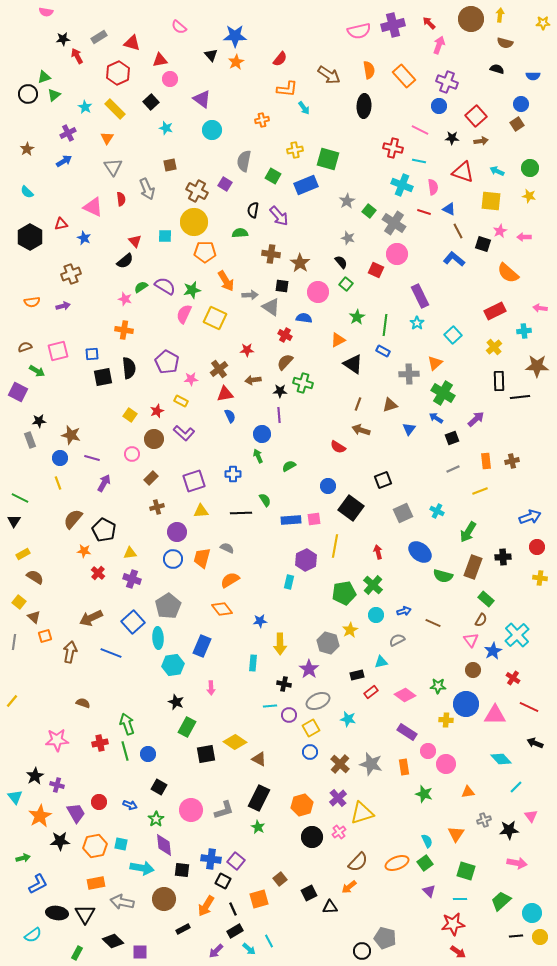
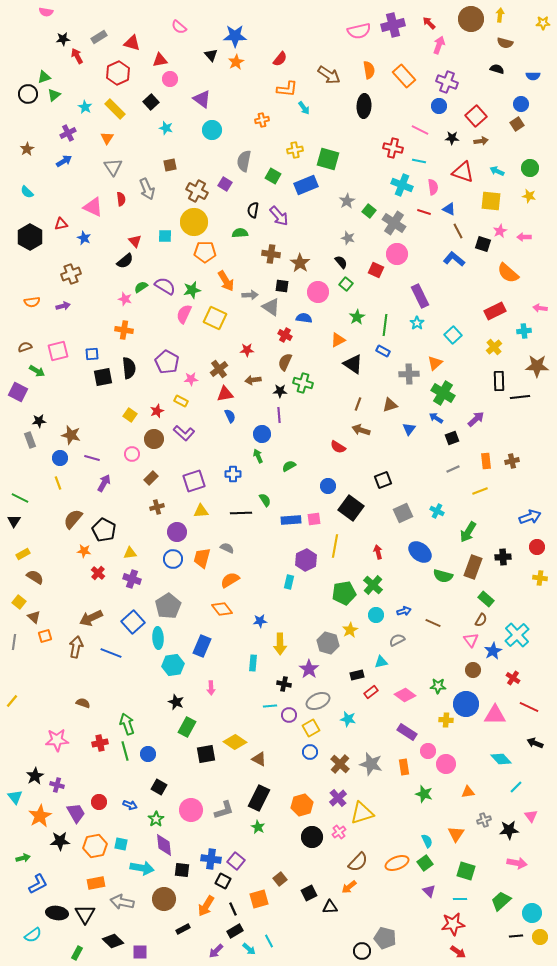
brown semicircle at (285, 362): rotated 18 degrees counterclockwise
brown arrow at (70, 652): moved 6 px right, 5 px up
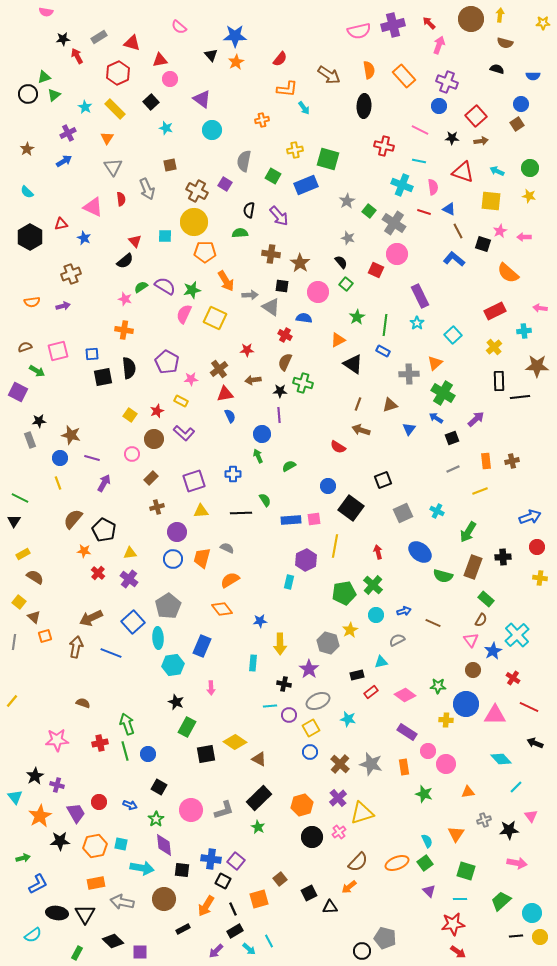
red cross at (393, 148): moved 9 px left, 2 px up
black semicircle at (253, 210): moved 4 px left
purple cross at (132, 579): moved 3 px left; rotated 18 degrees clockwise
black rectangle at (259, 798): rotated 20 degrees clockwise
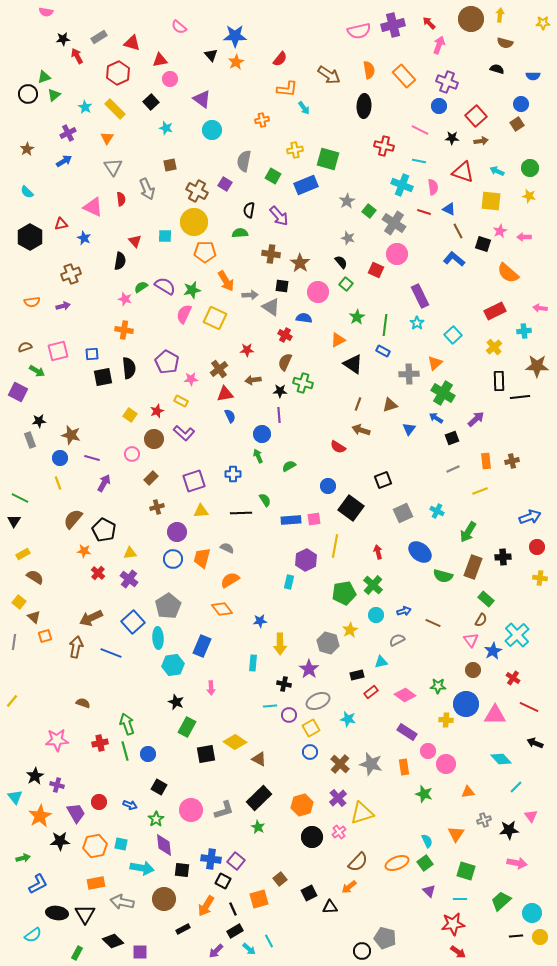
black semicircle at (125, 261): moved 5 px left; rotated 42 degrees counterclockwise
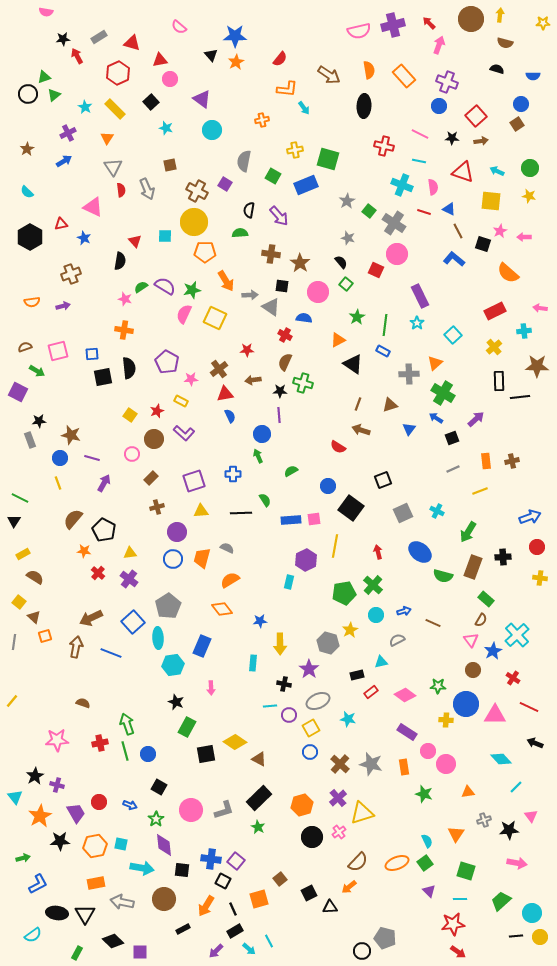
pink line at (420, 130): moved 4 px down
red semicircle at (121, 199): moved 9 px up
green semicircle at (289, 466): moved 2 px right, 5 px down
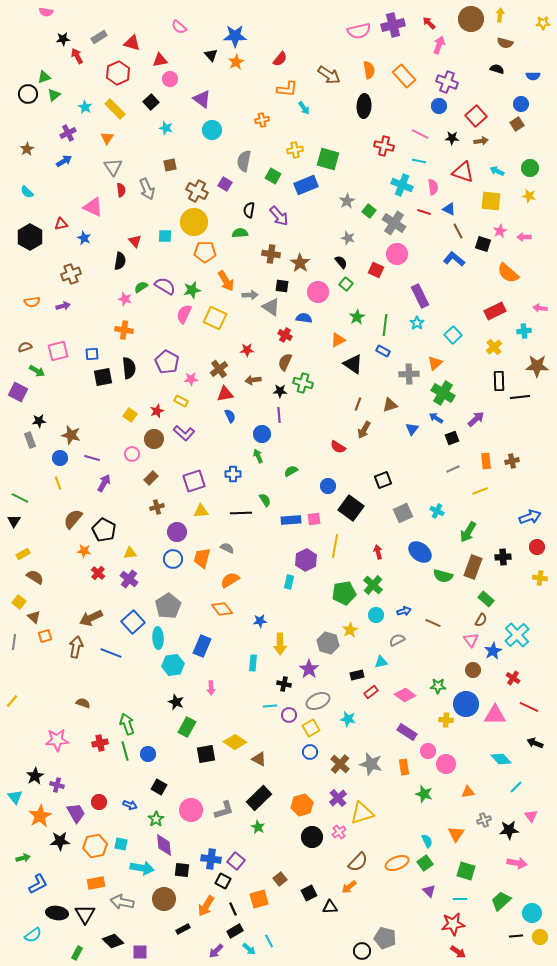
blue triangle at (409, 429): moved 3 px right
brown arrow at (361, 430): moved 3 px right; rotated 78 degrees counterclockwise
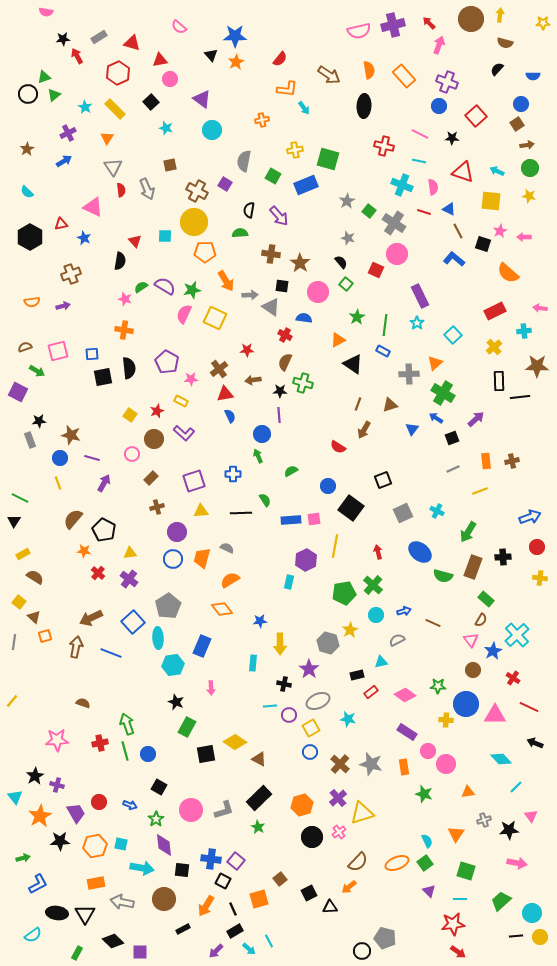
black semicircle at (497, 69): rotated 64 degrees counterclockwise
brown arrow at (481, 141): moved 46 px right, 4 px down
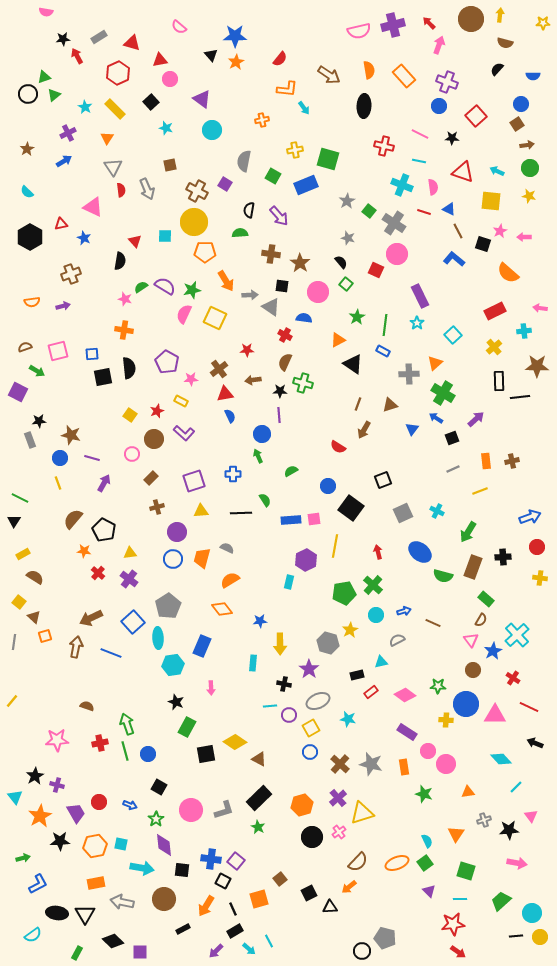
brown semicircle at (83, 703): moved 4 px right, 3 px down
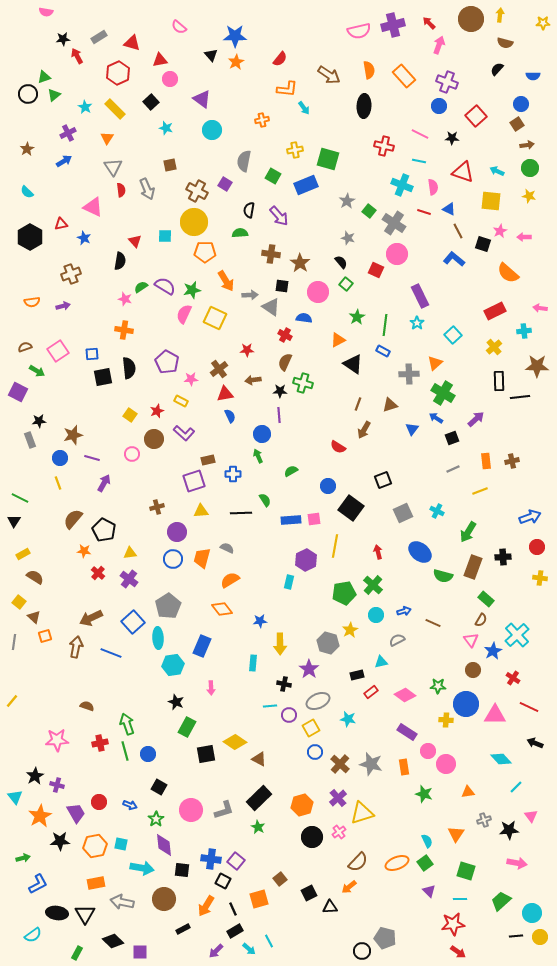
pink square at (58, 351): rotated 20 degrees counterclockwise
brown star at (71, 435): moved 2 px right; rotated 30 degrees counterclockwise
brown rectangle at (151, 478): moved 57 px right, 18 px up; rotated 32 degrees clockwise
blue circle at (310, 752): moved 5 px right
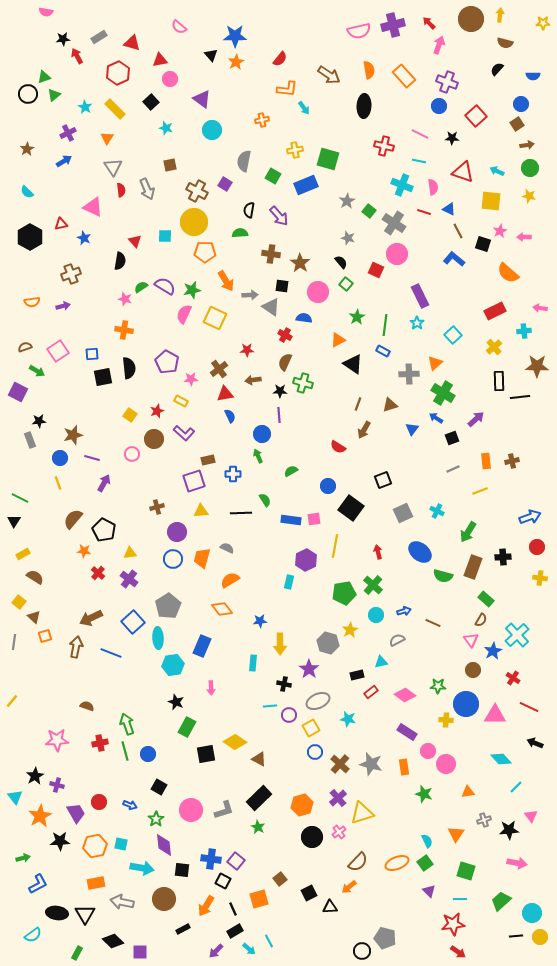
blue rectangle at (291, 520): rotated 12 degrees clockwise
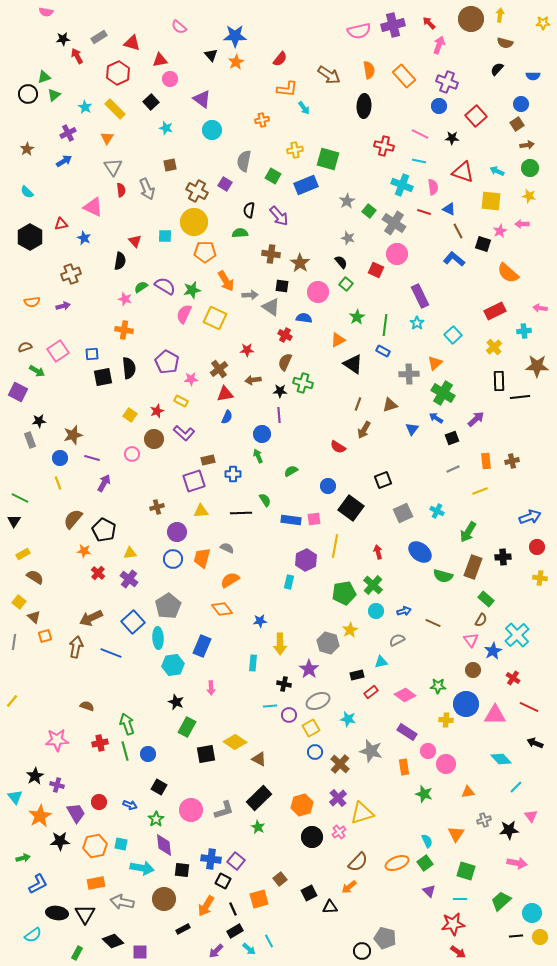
pink arrow at (524, 237): moved 2 px left, 13 px up
blue semicircle at (230, 416): moved 3 px left, 1 px down; rotated 48 degrees clockwise
cyan circle at (376, 615): moved 4 px up
gray star at (371, 764): moved 13 px up
